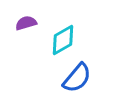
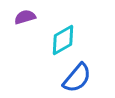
purple semicircle: moved 1 px left, 6 px up
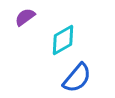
purple semicircle: rotated 20 degrees counterclockwise
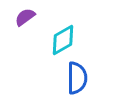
blue semicircle: rotated 40 degrees counterclockwise
